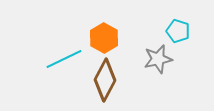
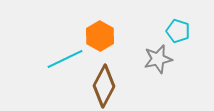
orange hexagon: moved 4 px left, 2 px up
cyan line: moved 1 px right
brown diamond: moved 1 px left, 6 px down
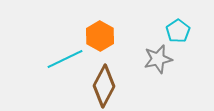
cyan pentagon: rotated 20 degrees clockwise
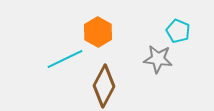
cyan pentagon: rotated 15 degrees counterclockwise
orange hexagon: moved 2 px left, 4 px up
gray star: rotated 20 degrees clockwise
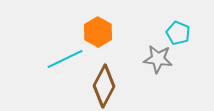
cyan pentagon: moved 2 px down
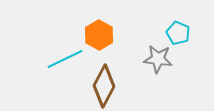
orange hexagon: moved 1 px right, 3 px down
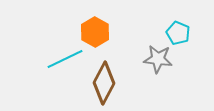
orange hexagon: moved 4 px left, 3 px up
brown diamond: moved 3 px up
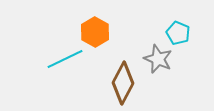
gray star: rotated 16 degrees clockwise
brown diamond: moved 19 px right
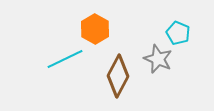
orange hexagon: moved 3 px up
brown diamond: moved 5 px left, 7 px up
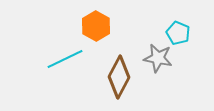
orange hexagon: moved 1 px right, 3 px up
gray star: moved 1 px up; rotated 12 degrees counterclockwise
brown diamond: moved 1 px right, 1 px down
